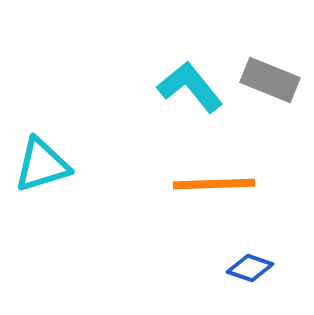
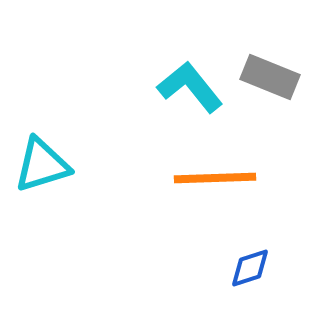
gray rectangle: moved 3 px up
orange line: moved 1 px right, 6 px up
blue diamond: rotated 36 degrees counterclockwise
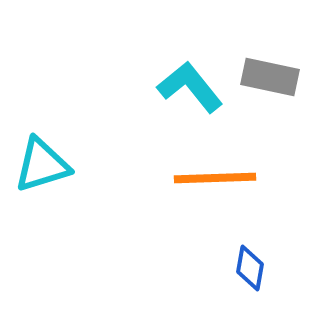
gray rectangle: rotated 10 degrees counterclockwise
blue diamond: rotated 63 degrees counterclockwise
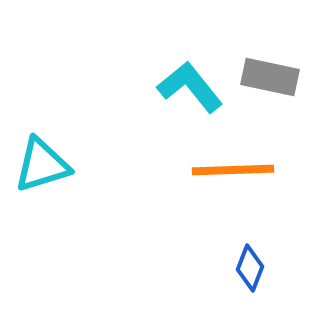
orange line: moved 18 px right, 8 px up
blue diamond: rotated 12 degrees clockwise
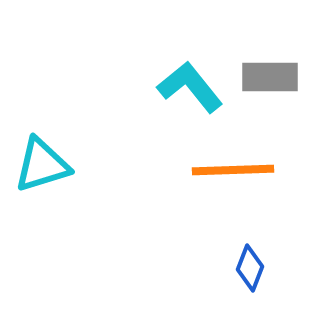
gray rectangle: rotated 12 degrees counterclockwise
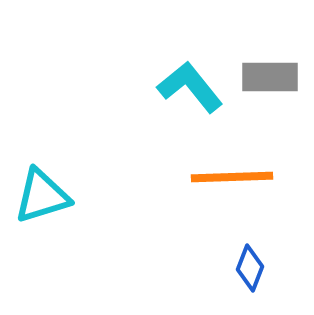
cyan triangle: moved 31 px down
orange line: moved 1 px left, 7 px down
